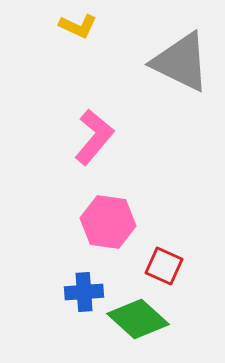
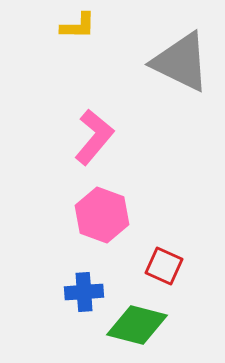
yellow L-shape: rotated 24 degrees counterclockwise
pink hexagon: moved 6 px left, 7 px up; rotated 12 degrees clockwise
green diamond: moved 1 px left, 6 px down; rotated 28 degrees counterclockwise
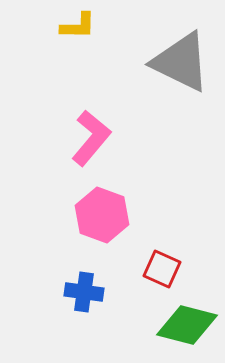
pink L-shape: moved 3 px left, 1 px down
red square: moved 2 px left, 3 px down
blue cross: rotated 12 degrees clockwise
green diamond: moved 50 px right
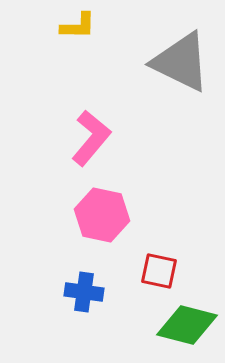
pink hexagon: rotated 8 degrees counterclockwise
red square: moved 3 px left, 2 px down; rotated 12 degrees counterclockwise
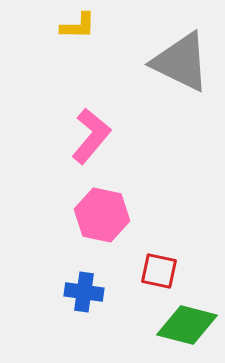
pink L-shape: moved 2 px up
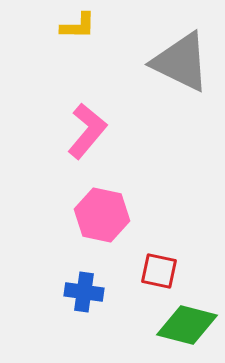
pink L-shape: moved 4 px left, 5 px up
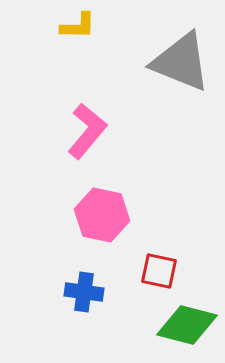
gray triangle: rotated 4 degrees counterclockwise
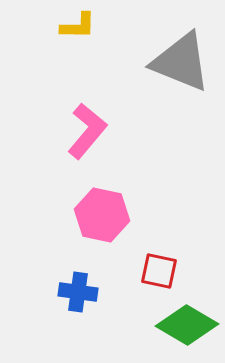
blue cross: moved 6 px left
green diamond: rotated 16 degrees clockwise
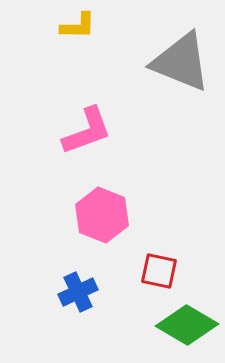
pink L-shape: rotated 30 degrees clockwise
pink hexagon: rotated 10 degrees clockwise
blue cross: rotated 33 degrees counterclockwise
